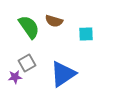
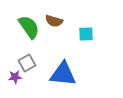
blue triangle: rotated 40 degrees clockwise
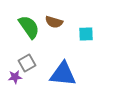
brown semicircle: moved 1 px down
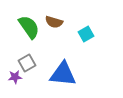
cyan square: rotated 28 degrees counterclockwise
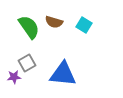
cyan square: moved 2 px left, 9 px up; rotated 28 degrees counterclockwise
purple star: moved 1 px left
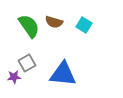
green semicircle: moved 1 px up
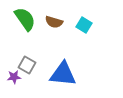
green semicircle: moved 4 px left, 7 px up
gray square: moved 2 px down; rotated 30 degrees counterclockwise
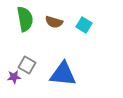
green semicircle: rotated 25 degrees clockwise
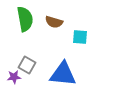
cyan square: moved 4 px left, 12 px down; rotated 28 degrees counterclockwise
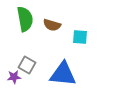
brown semicircle: moved 2 px left, 3 px down
